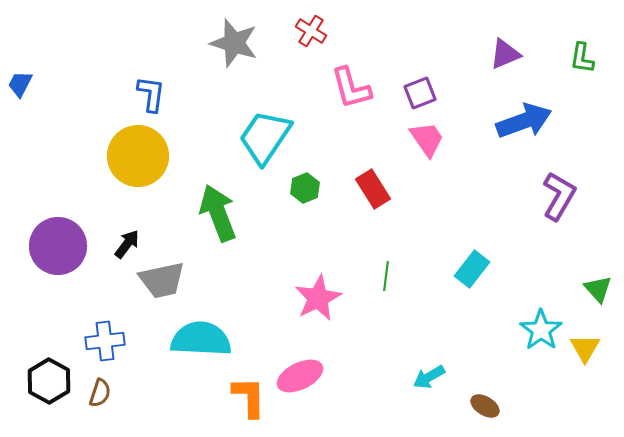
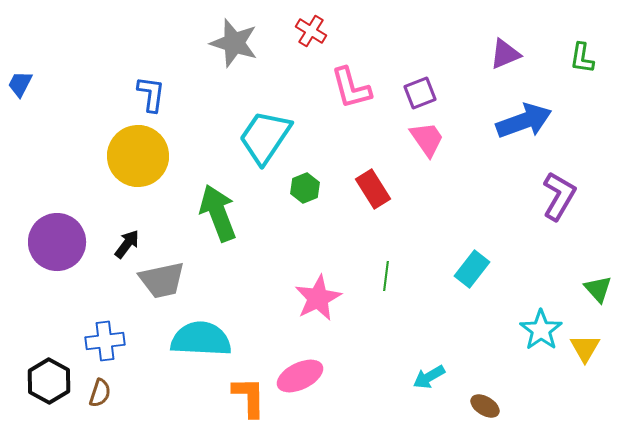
purple circle: moved 1 px left, 4 px up
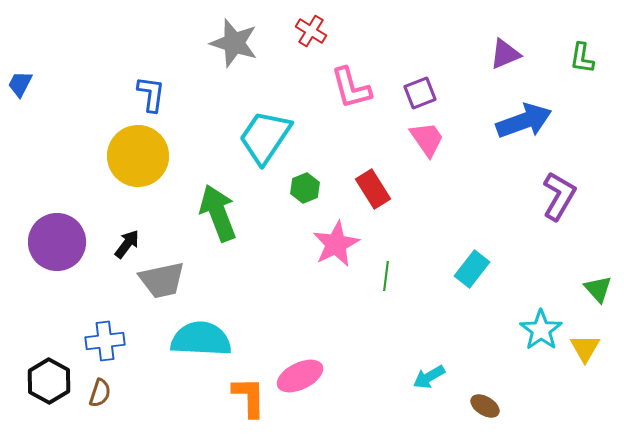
pink star: moved 18 px right, 54 px up
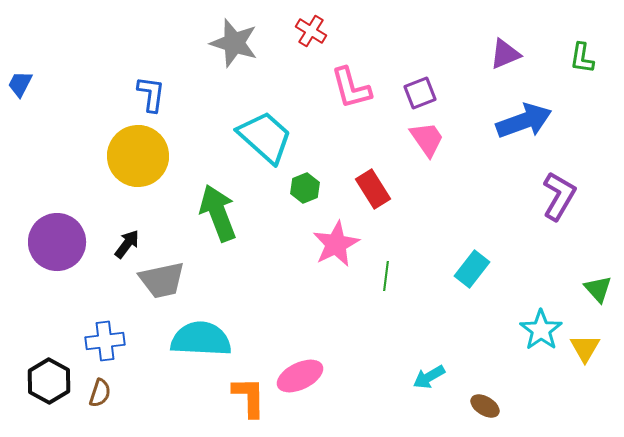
cyan trapezoid: rotated 98 degrees clockwise
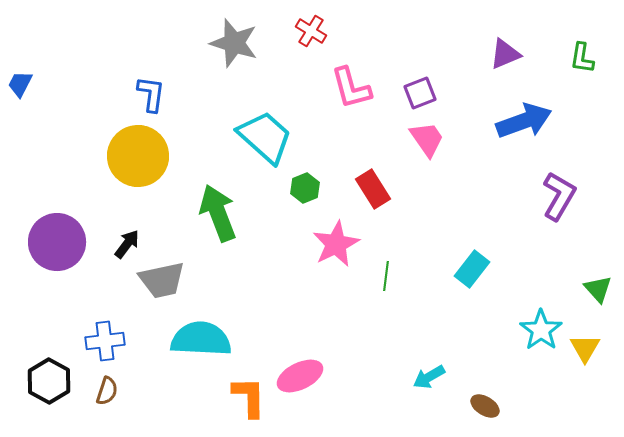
brown semicircle: moved 7 px right, 2 px up
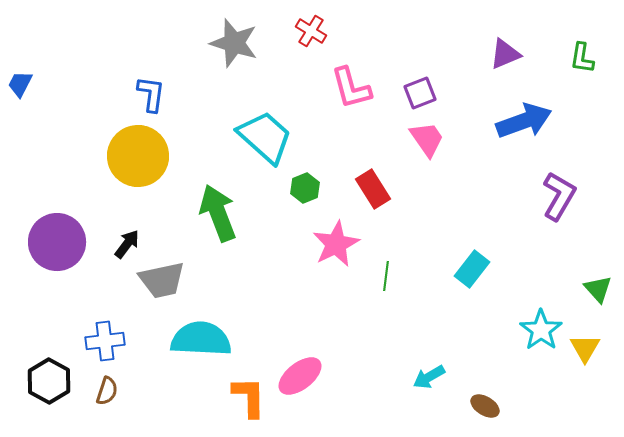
pink ellipse: rotated 12 degrees counterclockwise
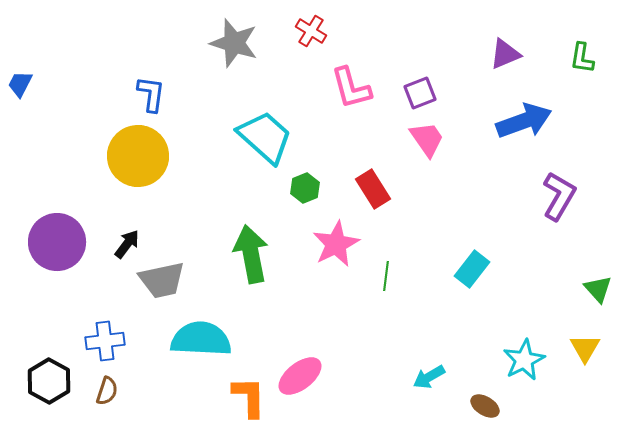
green arrow: moved 33 px right, 41 px down; rotated 10 degrees clockwise
cyan star: moved 17 px left, 30 px down; rotated 9 degrees clockwise
